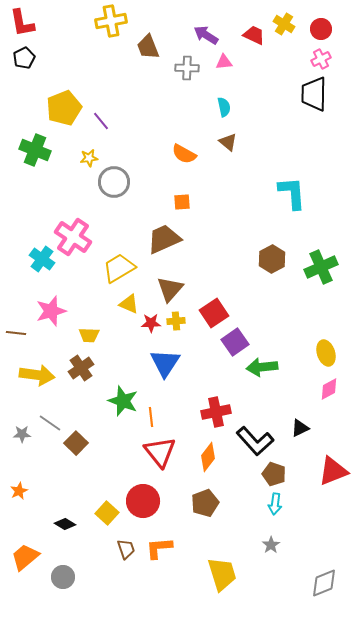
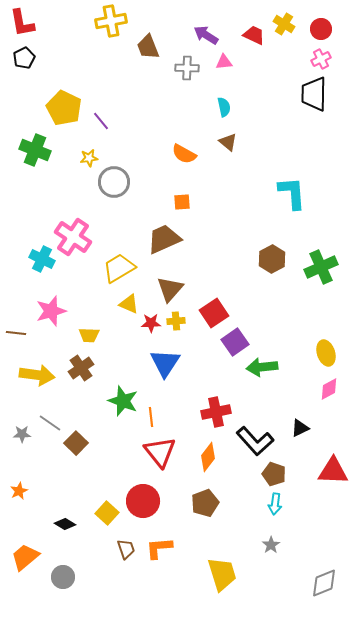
yellow pentagon at (64, 108): rotated 24 degrees counterclockwise
cyan cross at (42, 259): rotated 10 degrees counterclockwise
red triangle at (333, 471): rotated 24 degrees clockwise
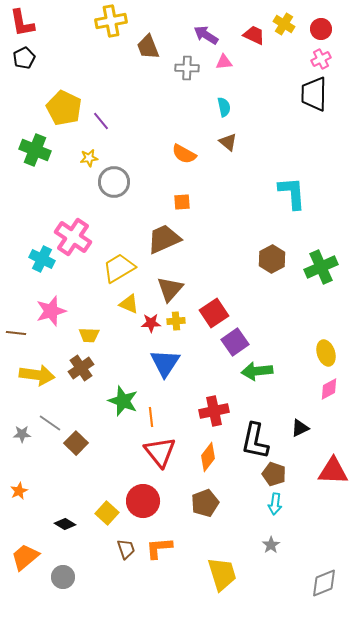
green arrow at (262, 367): moved 5 px left, 4 px down
red cross at (216, 412): moved 2 px left, 1 px up
black L-shape at (255, 441): rotated 54 degrees clockwise
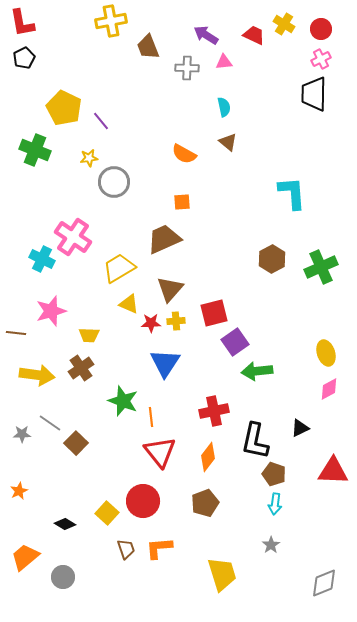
red square at (214, 313): rotated 20 degrees clockwise
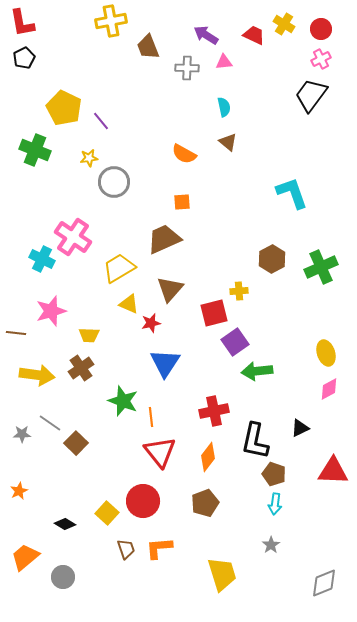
black trapezoid at (314, 94): moved 3 px left, 1 px down; rotated 36 degrees clockwise
cyan L-shape at (292, 193): rotated 15 degrees counterclockwise
yellow cross at (176, 321): moved 63 px right, 30 px up
red star at (151, 323): rotated 12 degrees counterclockwise
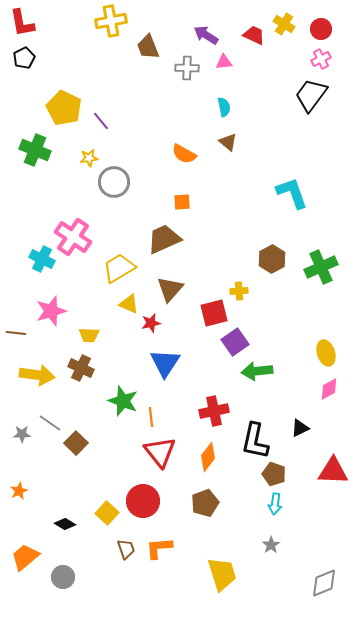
brown cross at (81, 368): rotated 30 degrees counterclockwise
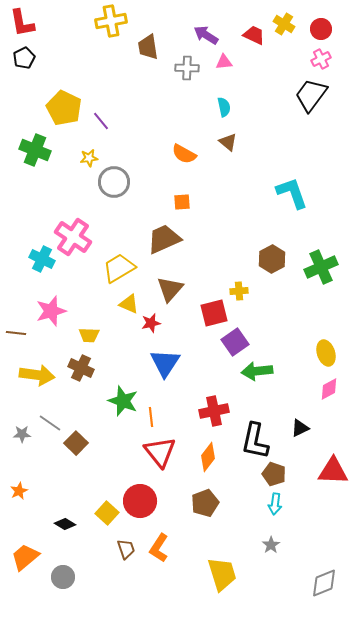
brown trapezoid at (148, 47): rotated 12 degrees clockwise
red circle at (143, 501): moved 3 px left
orange L-shape at (159, 548): rotated 52 degrees counterclockwise
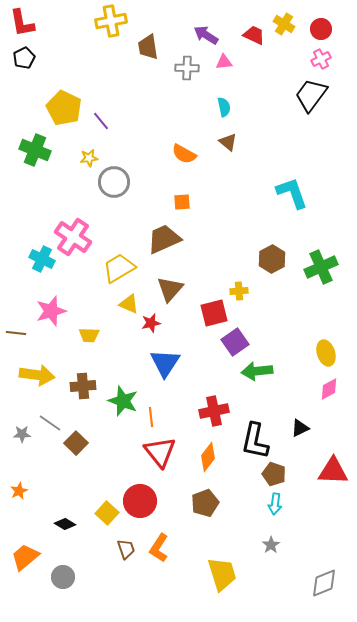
brown cross at (81, 368): moved 2 px right, 18 px down; rotated 30 degrees counterclockwise
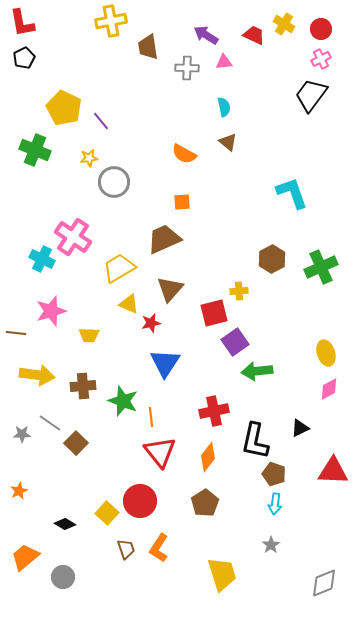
brown pentagon at (205, 503): rotated 12 degrees counterclockwise
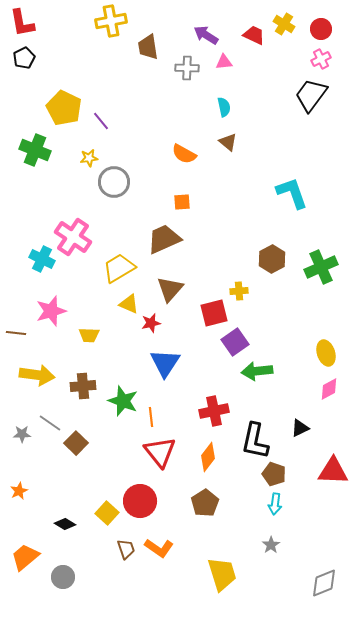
orange L-shape at (159, 548): rotated 88 degrees counterclockwise
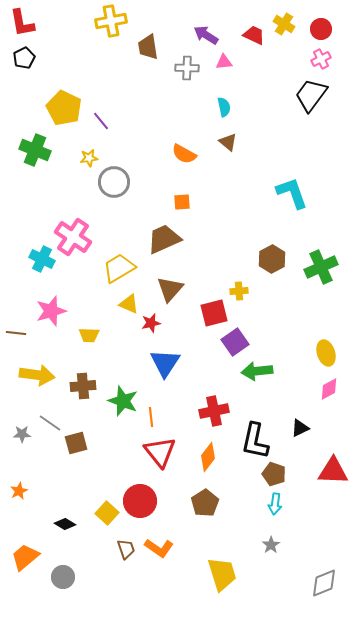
brown square at (76, 443): rotated 30 degrees clockwise
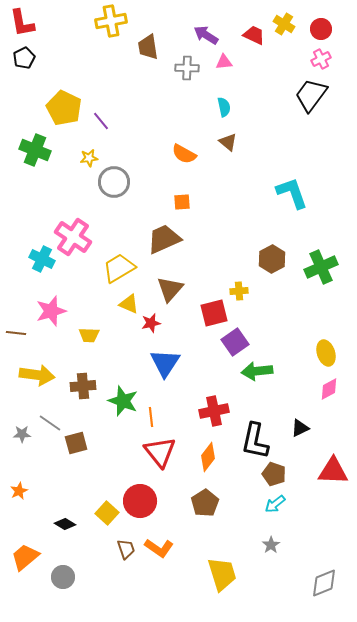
cyan arrow at (275, 504): rotated 45 degrees clockwise
